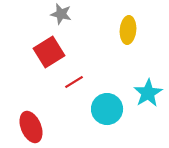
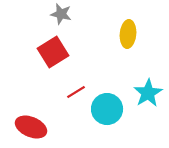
yellow ellipse: moved 4 px down
red square: moved 4 px right
red line: moved 2 px right, 10 px down
red ellipse: rotated 44 degrees counterclockwise
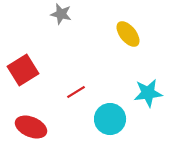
yellow ellipse: rotated 44 degrees counterclockwise
red square: moved 30 px left, 18 px down
cyan star: rotated 24 degrees clockwise
cyan circle: moved 3 px right, 10 px down
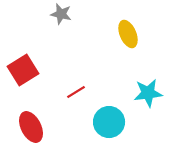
yellow ellipse: rotated 16 degrees clockwise
cyan circle: moved 1 px left, 3 px down
red ellipse: rotated 40 degrees clockwise
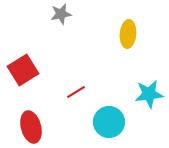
gray star: rotated 25 degrees counterclockwise
yellow ellipse: rotated 28 degrees clockwise
cyan star: moved 1 px right, 1 px down
red ellipse: rotated 12 degrees clockwise
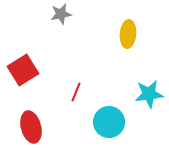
red line: rotated 36 degrees counterclockwise
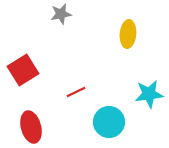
red line: rotated 42 degrees clockwise
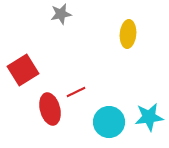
cyan star: moved 23 px down
red ellipse: moved 19 px right, 18 px up
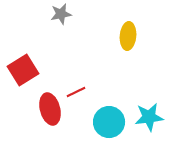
yellow ellipse: moved 2 px down
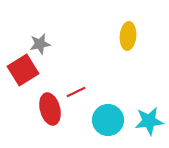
gray star: moved 21 px left, 30 px down
cyan star: moved 4 px down
cyan circle: moved 1 px left, 2 px up
